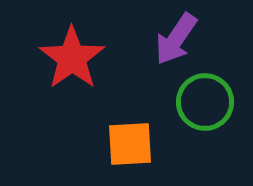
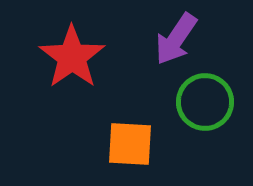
red star: moved 1 px up
orange square: rotated 6 degrees clockwise
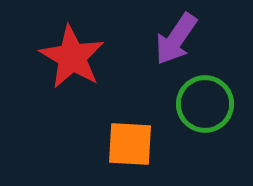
red star: rotated 6 degrees counterclockwise
green circle: moved 2 px down
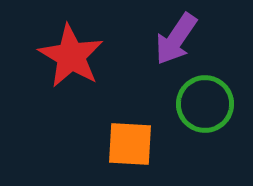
red star: moved 1 px left, 1 px up
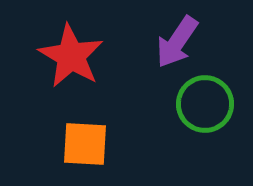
purple arrow: moved 1 px right, 3 px down
orange square: moved 45 px left
